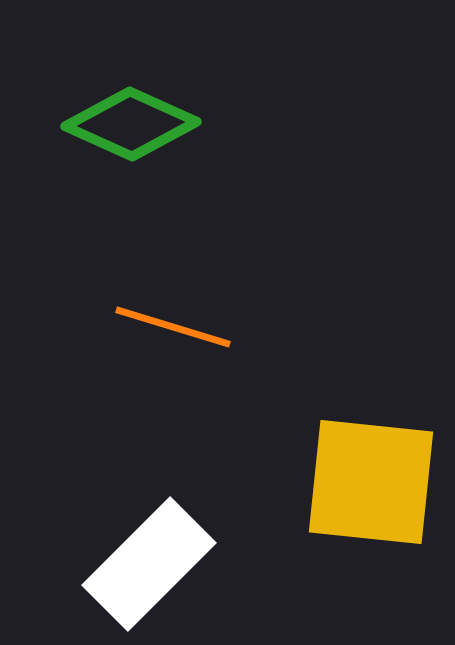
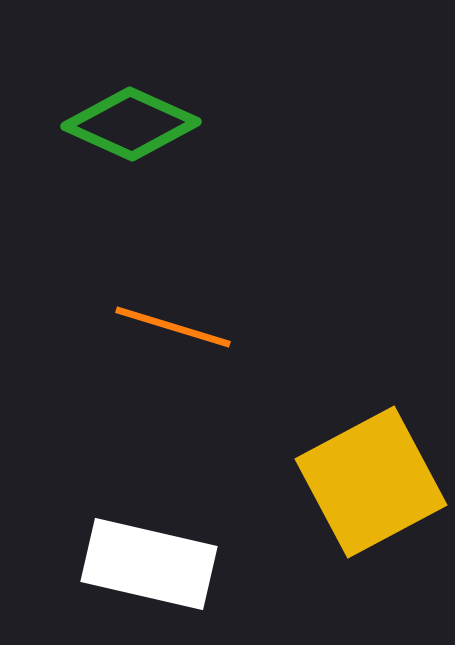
yellow square: rotated 34 degrees counterclockwise
white rectangle: rotated 58 degrees clockwise
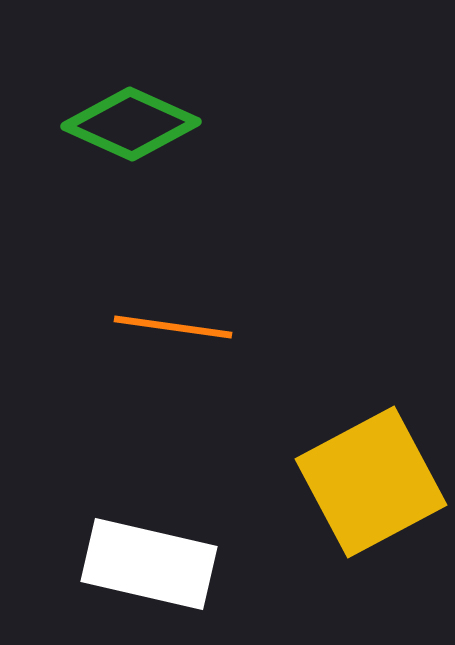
orange line: rotated 9 degrees counterclockwise
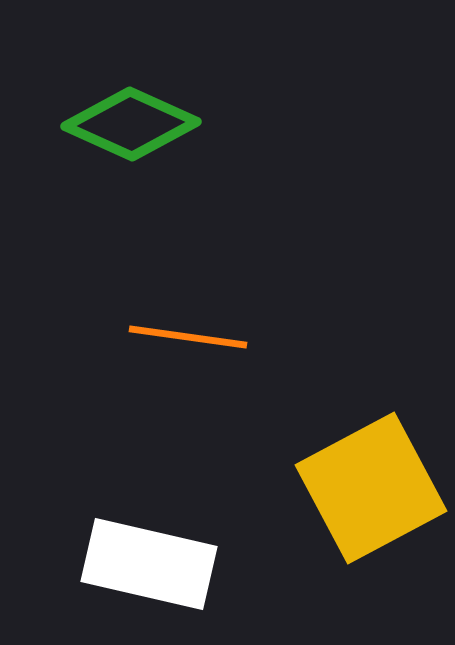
orange line: moved 15 px right, 10 px down
yellow square: moved 6 px down
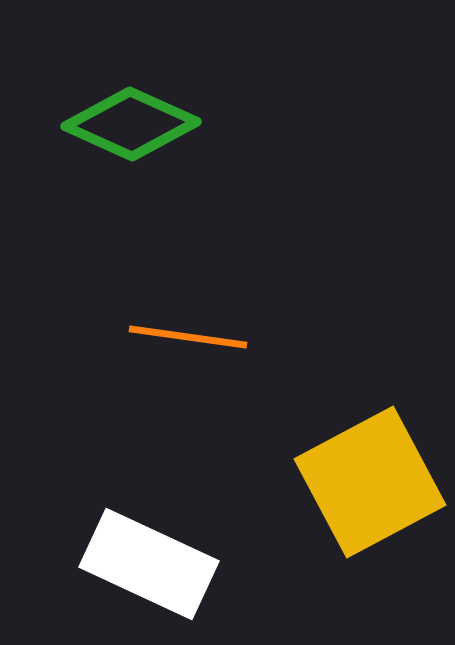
yellow square: moved 1 px left, 6 px up
white rectangle: rotated 12 degrees clockwise
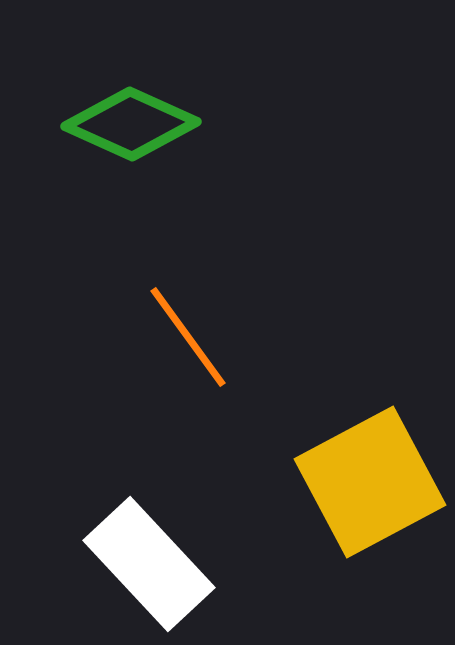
orange line: rotated 46 degrees clockwise
white rectangle: rotated 22 degrees clockwise
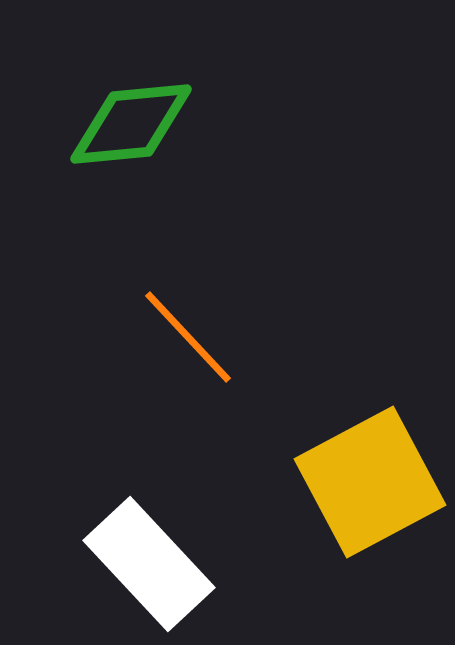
green diamond: rotated 30 degrees counterclockwise
orange line: rotated 7 degrees counterclockwise
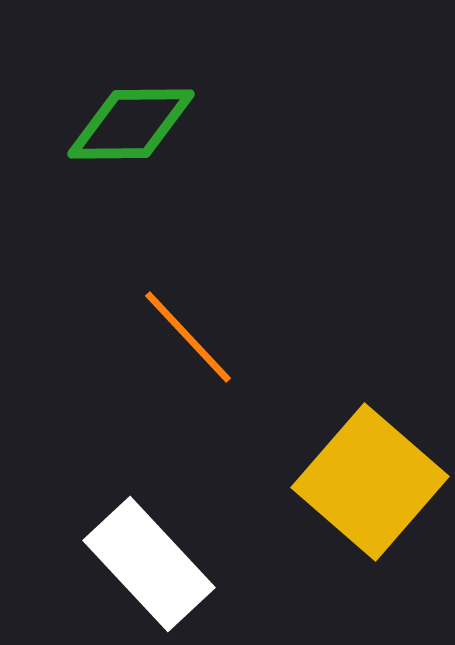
green diamond: rotated 5 degrees clockwise
yellow square: rotated 21 degrees counterclockwise
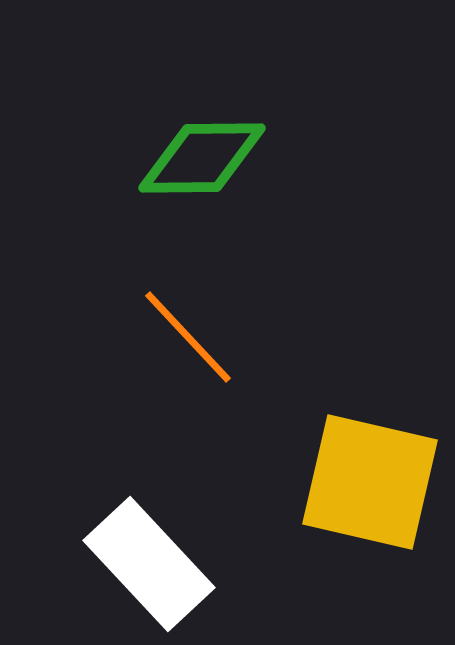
green diamond: moved 71 px right, 34 px down
yellow square: rotated 28 degrees counterclockwise
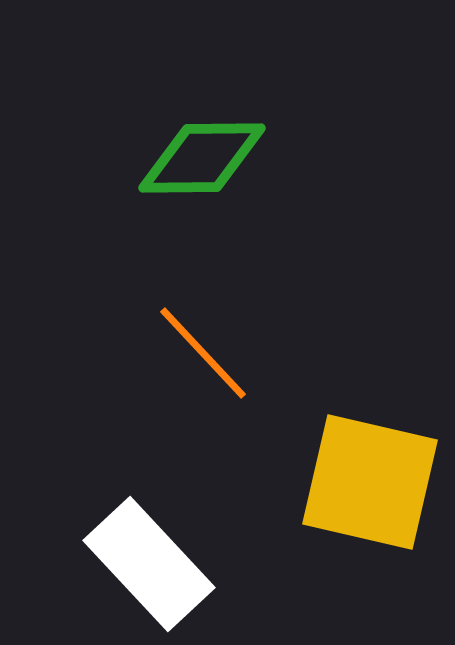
orange line: moved 15 px right, 16 px down
